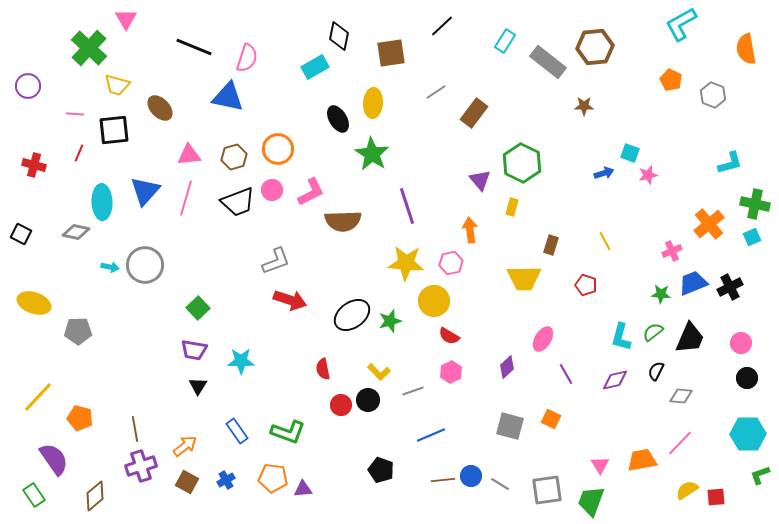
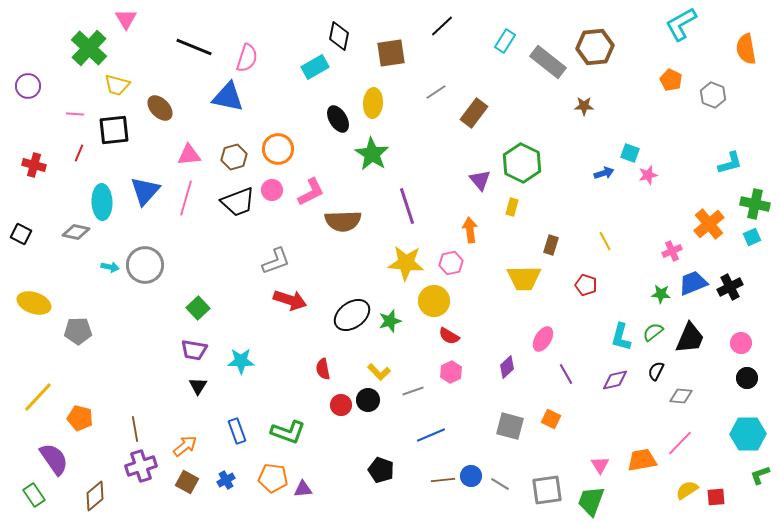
blue rectangle at (237, 431): rotated 15 degrees clockwise
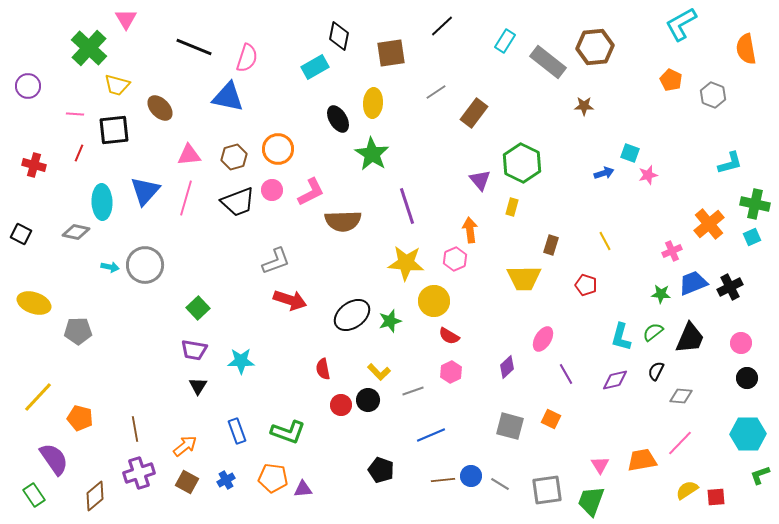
pink hexagon at (451, 263): moved 4 px right, 4 px up; rotated 10 degrees counterclockwise
purple cross at (141, 466): moved 2 px left, 7 px down
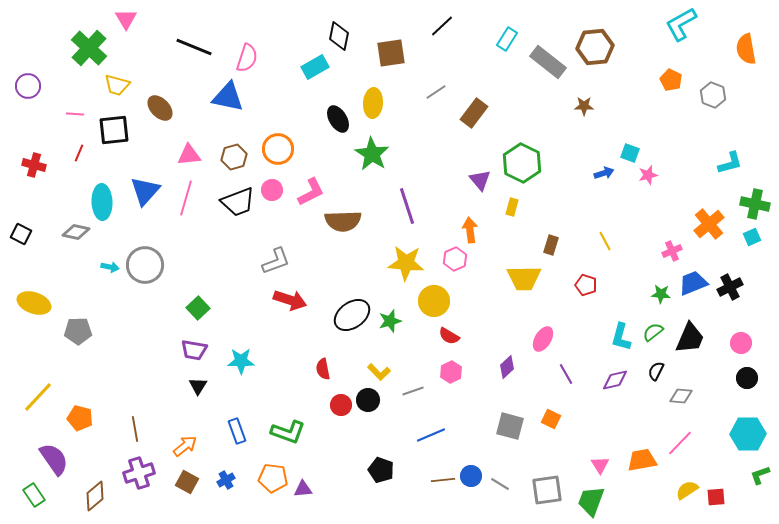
cyan rectangle at (505, 41): moved 2 px right, 2 px up
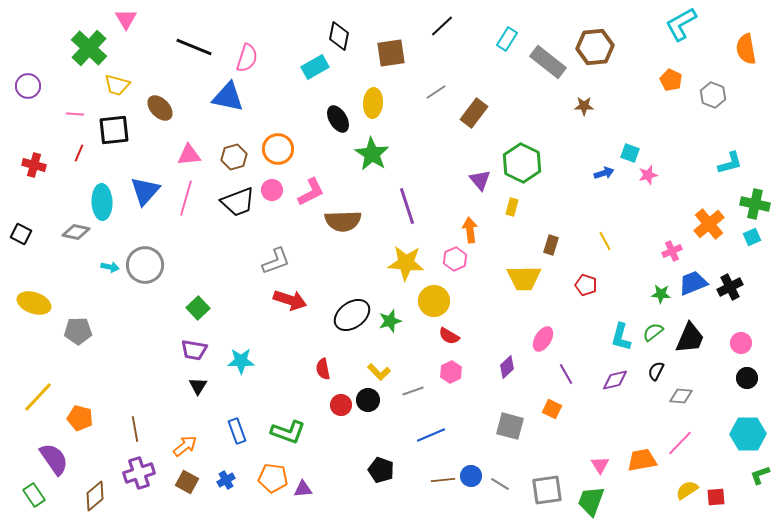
orange square at (551, 419): moved 1 px right, 10 px up
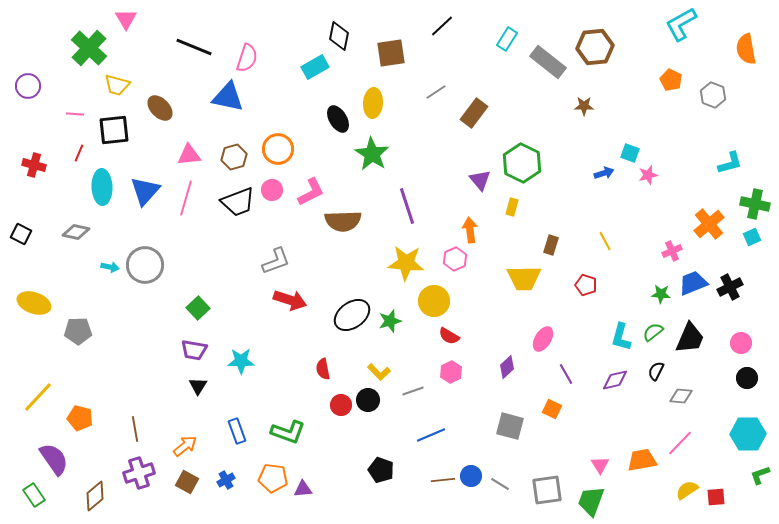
cyan ellipse at (102, 202): moved 15 px up
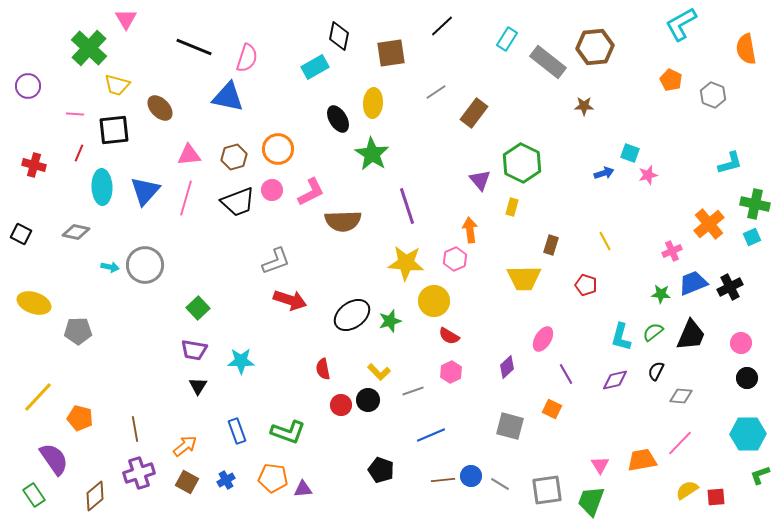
black trapezoid at (690, 338): moved 1 px right, 3 px up
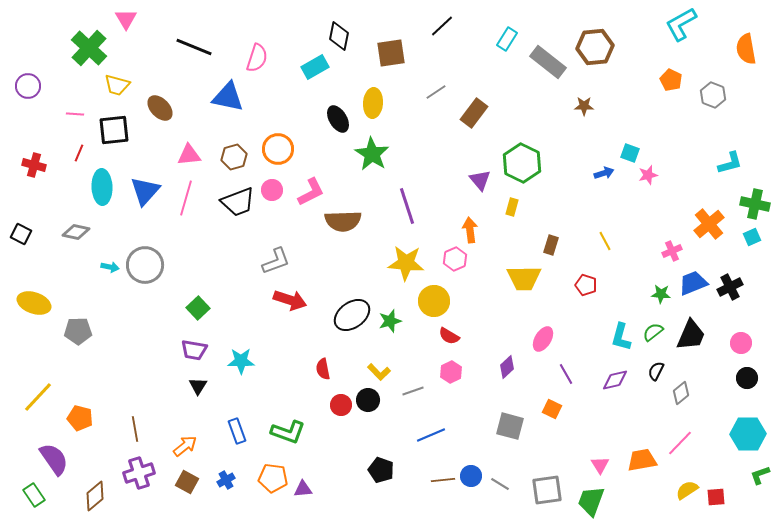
pink semicircle at (247, 58): moved 10 px right
gray diamond at (681, 396): moved 3 px up; rotated 45 degrees counterclockwise
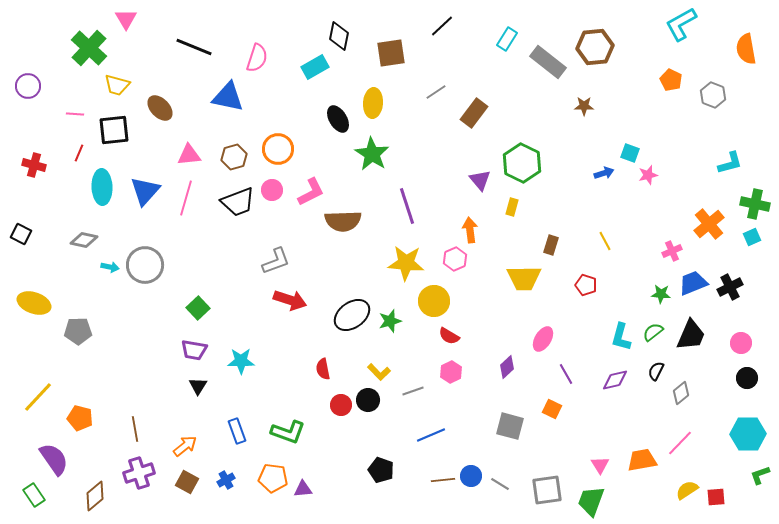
gray diamond at (76, 232): moved 8 px right, 8 px down
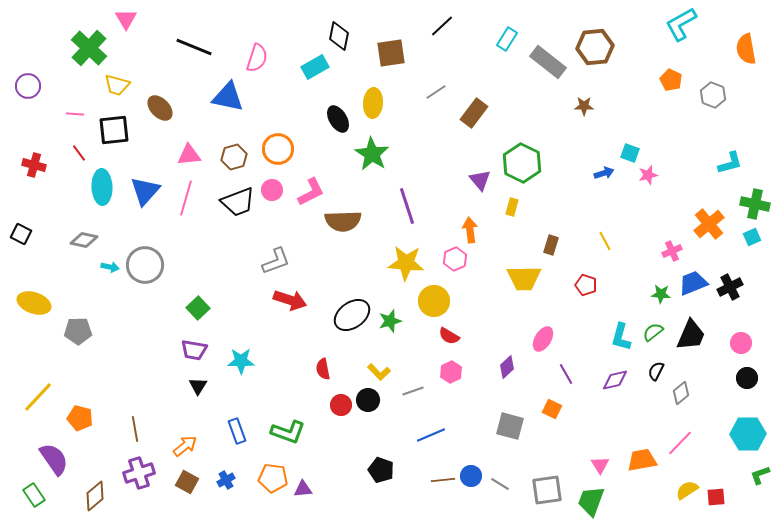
red line at (79, 153): rotated 60 degrees counterclockwise
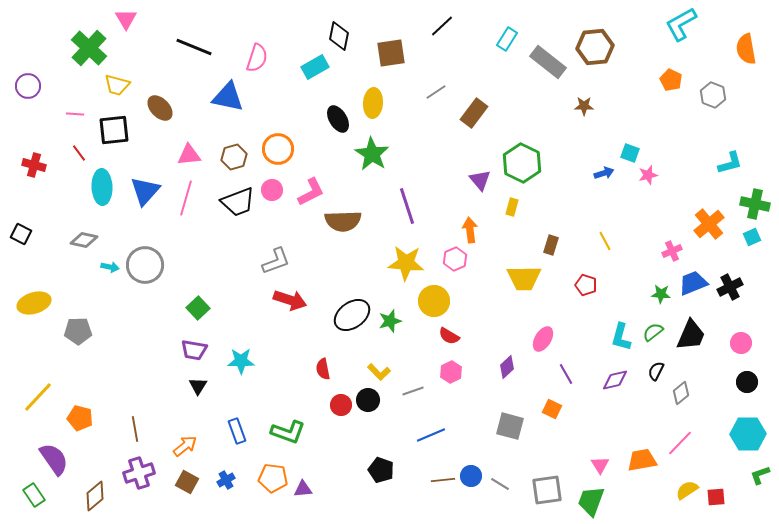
yellow ellipse at (34, 303): rotated 36 degrees counterclockwise
black circle at (747, 378): moved 4 px down
